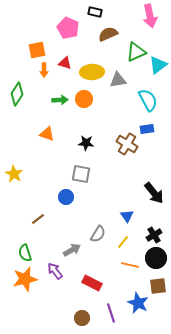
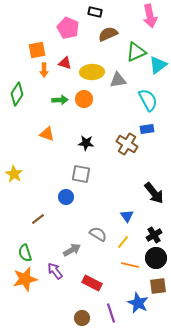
gray semicircle: rotated 90 degrees counterclockwise
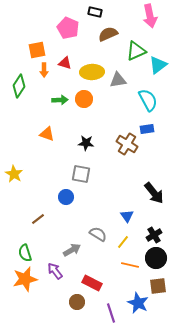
green triangle: moved 1 px up
green diamond: moved 2 px right, 8 px up
brown circle: moved 5 px left, 16 px up
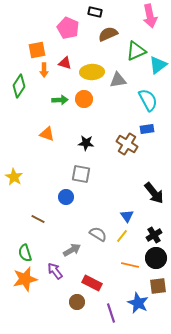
yellow star: moved 3 px down
brown line: rotated 64 degrees clockwise
yellow line: moved 1 px left, 6 px up
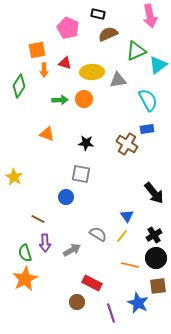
black rectangle: moved 3 px right, 2 px down
purple arrow: moved 10 px left, 28 px up; rotated 144 degrees counterclockwise
orange star: rotated 15 degrees counterclockwise
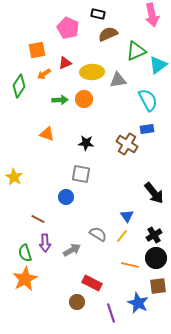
pink arrow: moved 2 px right, 1 px up
red triangle: rotated 40 degrees counterclockwise
orange arrow: moved 4 px down; rotated 56 degrees clockwise
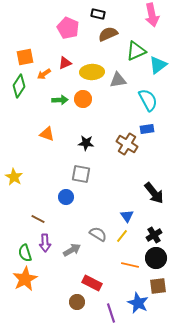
orange square: moved 12 px left, 7 px down
orange circle: moved 1 px left
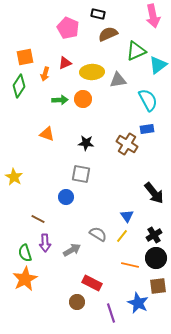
pink arrow: moved 1 px right, 1 px down
orange arrow: moved 1 px right; rotated 40 degrees counterclockwise
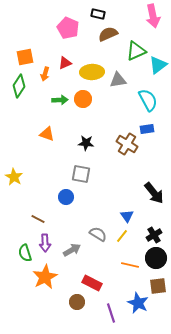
orange star: moved 20 px right, 2 px up
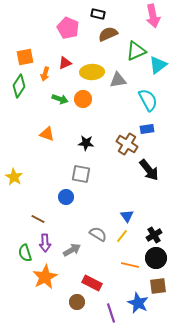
green arrow: moved 1 px up; rotated 21 degrees clockwise
black arrow: moved 5 px left, 23 px up
